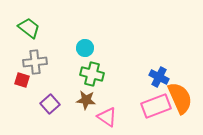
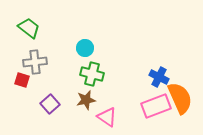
brown star: rotated 18 degrees counterclockwise
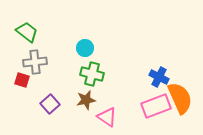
green trapezoid: moved 2 px left, 4 px down
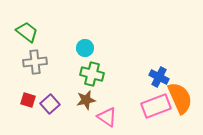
red square: moved 6 px right, 20 px down
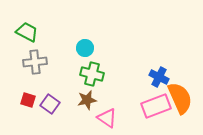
green trapezoid: rotated 10 degrees counterclockwise
brown star: moved 1 px right
purple square: rotated 12 degrees counterclockwise
pink triangle: moved 1 px down
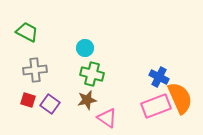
gray cross: moved 8 px down
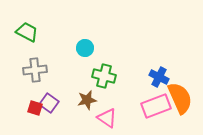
green cross: moved 12 px right, 2 px down
red square: moved 7 px right, 8 px down
purple square: moved 1 px left, 1 px up
